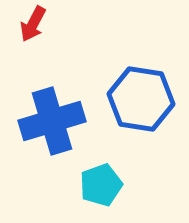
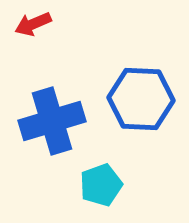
red arrow: rotated 39 degrees clockwise
blue hexagon: rotated 6 degrees counterclockwise
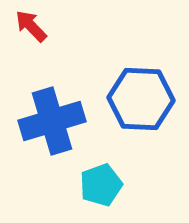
red arrow: moved 2 px left, 2 px down; rotated 69 degrees clockwise
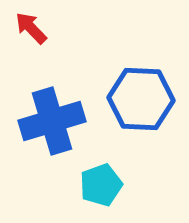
red arrow: moved 2 px down
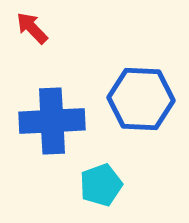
red arrow: moved 1 px right
blue cross: rotated 14 degrees clockwise
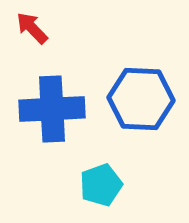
blue cross: moved 12 px up
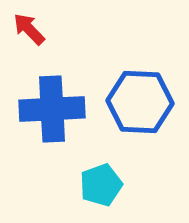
red arrow: moved 3 px left, 1 px down
blue hexagon: moved 1 px left, 3 px down
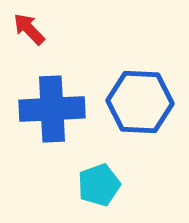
cyan pentagon: moved 2 px left
